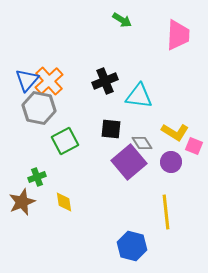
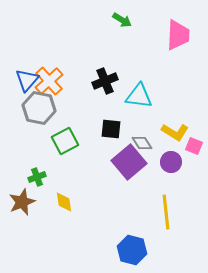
blue hexagon: moved 4 px down
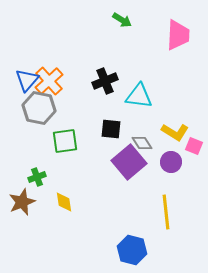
green square: rotated 20 degrees clockwise
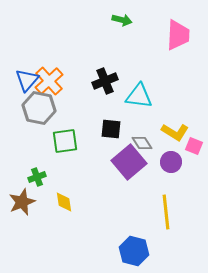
green arrow: rotated 18 degrees counterclockwise
blue hexagon: moved 2 px right, 1 px down
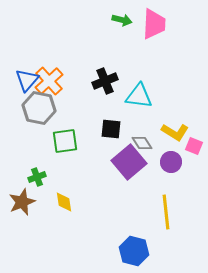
pink trapezoid: moved 24 px left, 11 px up
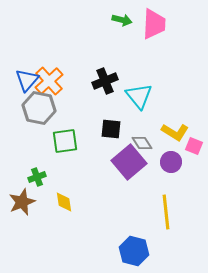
cyan triangle: rotated 44 degrees clockwise
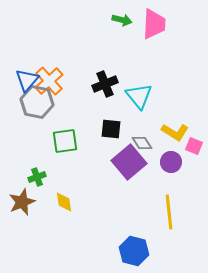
black cross: moved 3 px down
gray hexagon: moved 2 px left, 6 px up
yellow line: moved 3 px right
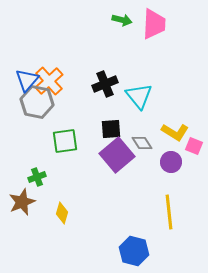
black square: rotated 10 degrees counterclockwise
purple square: moved 12 px left, 7 px up
yellow diamond: moved 2 px left, 11 px down; rotated 25 degrees clockwise
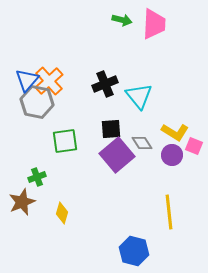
purple circle: moved 1 px right, 7 px up
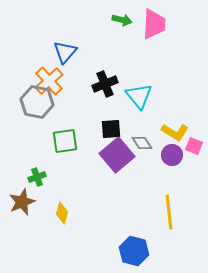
blue triangle: moved 38 px right, 28 px up
